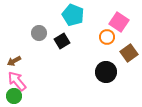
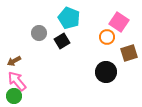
cyan pentagon: moved 4 px left, 3 px down
brown square: rotated 18 degrees clockwise
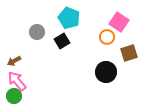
gray circle: moved 2 px left, 1 px up
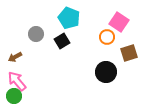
gray circle: moved 1 px left, 2 px down
brown arrow: moved 1 px right, 4 px up
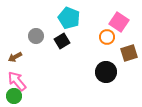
gray circle: moved 2 px down
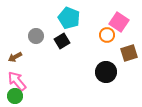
orange circle: moved 2 px up
green circle: moved 1 px right
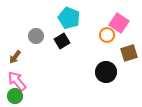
pink square: moved 1 px down
brown arrow: rotated 24 degrees counterclockwise
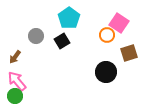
cyan pentagon: rotated 15 degrees clockwise
